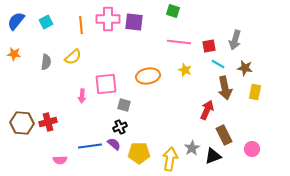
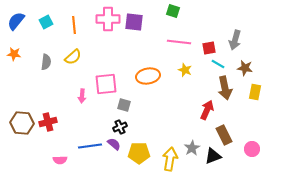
orange line: moved 7 px left
red square: moved 2 px down
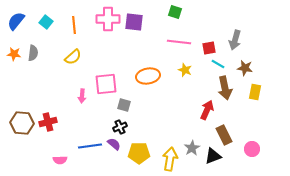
green square: moved 2 px right, 1 px down
cyan square: rotated 24 degrees counterclockwise
gray semicircle: moved 13 px left, 9 px up
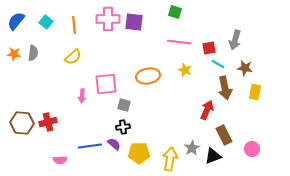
black cross: moved 3 px right; rotated 16 degrees clockwise
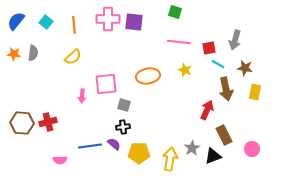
brown arrow: moved 1 px right, 1 px down
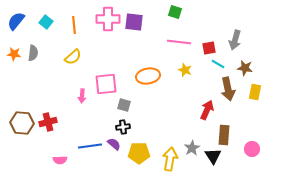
brown arrow: moved 2 px right
brown rectangle: rotated 30 degrees clockwise
black triangle: rotated 42 degrees counterclockwise
